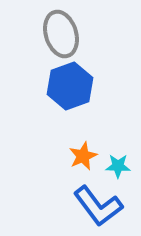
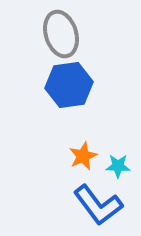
blue hexagon: moved 1 px left, 1 px up; rotated 12 degrees clockwise
blue L-shape: moved 1 px up
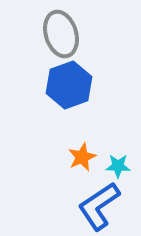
blue hexagon: rotated 12 degrees counterclockwise
orange star: moved 1 px left, 1 px down
blue L-shape: moved 1 px right, 1 px down; rotated 93 degrees clockwise
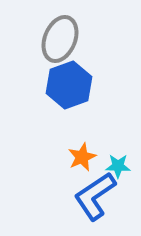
gray ellipse: moved 1 px left, 5 px down; rotated 39 degrees clockwise
blue L-shape: moved 4 px left, 10 px up
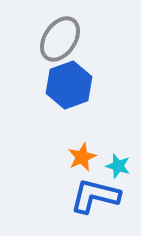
gray ellipse: rotated 12 degrees clockwise
cyan star: rotated 15 degrees clockwise
blue L-shape: rotated 48 degrees clockwise
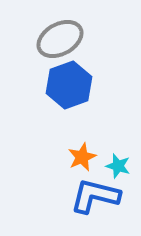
gray ellipse: rotated 27 degrees clockwise
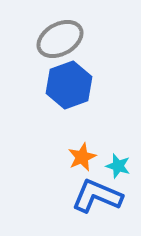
blue L-shape: moved 2 px right; rotated 9 degrees clockwise
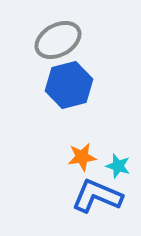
gray ellipse: moved 2 px left, 1 px down
blue hexagon: rotated 6 degrees clockwise
orange star: rotated 16 degrees clockwise
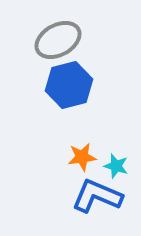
cyan star: moved 2 px left
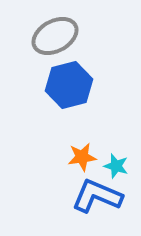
gray ellipse: moved 3 px left, 4 px up
